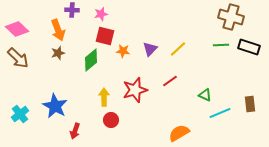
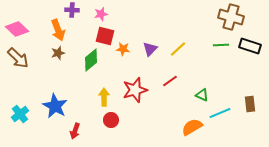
black rectangle: moved 1 px right, 1 px up
orange star: moved 2 px up
green triangle: moved 3 px left
orange semicircle: moved 13 px right, 6 px up
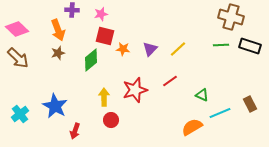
brown rectangle: rotated 21 degrees counterclockwise
